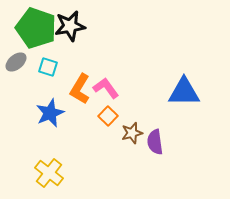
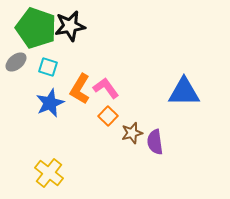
blue star: moved 10 px up
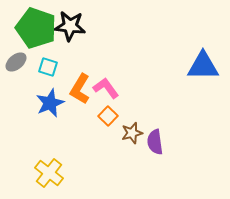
black star: rotated 16 degrees clockwise
blue triangle: moved 19 px right, 26 px up
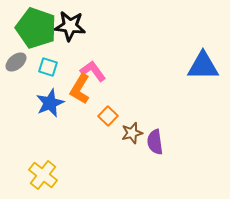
pink L-shape: moved 13 px left, 17 px up
yellow cross: moved 6 px left, 2 px down
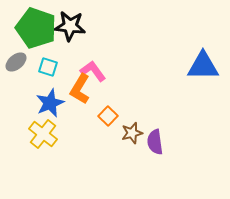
yellow cross: moved 41 px up
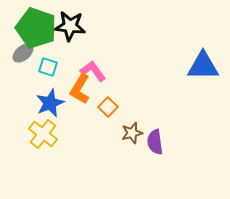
gray ellipse: moved 7 px right, 9 px up
orange square: moved 9 px up
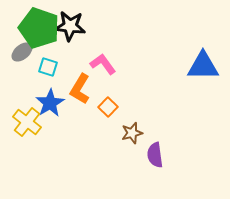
green pentagon: moved 3 px right
gray ellipse: moved 1 px left, 1 px up
pink L-shape: moved 10 px right, 7 px up
blue star: rotated 8 degrees counterclockwise
yellow cross: moved 16 px left, 12 px up
purple semicircle: moved 13 px down
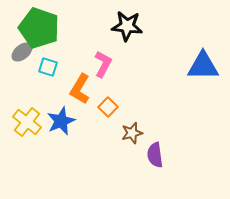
black star: moved 57 px right
pink L-shape: rotated 64 degrees clockwise
blue star: moved 11 px right, 18 px down; rotated 8 degrees clockwise
